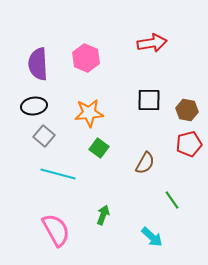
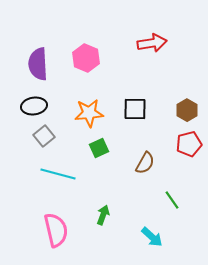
black square: moved 14 px left, 9 px down
brown hexagon: rotated 20 degrees clockwise
gray square: rotated 10 degrees clockwise
green square: rotated 30 degrees clockwise
pink semicircle: rotated 16 degrees clockwise
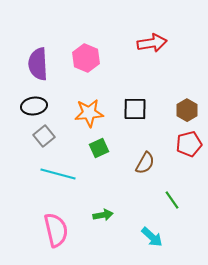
green arrow: rotated 60 degrees clockwise
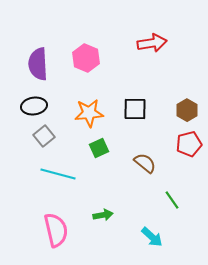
brown semicircle: rotated 80 degrees counterclockwise
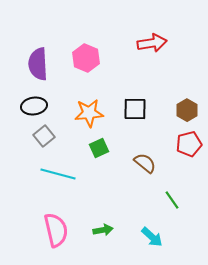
green arrow: moved 15 px down
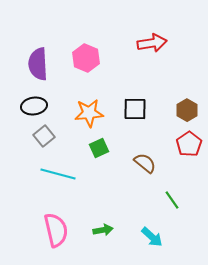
red pentagon: rotated 20 degrees counterclockwise
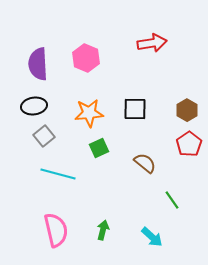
green arrow: rotated 66 degrees counterclockwise
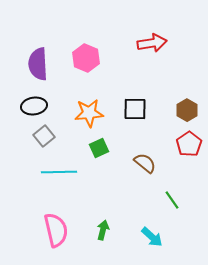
cyan line: moved 1 px right, 2 px up; rotated 16 degrees counterclockwise
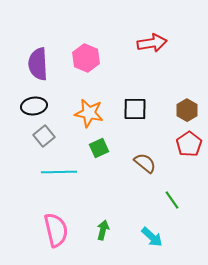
orange star: rotated 16 degrees clockwise
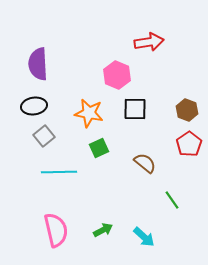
red arrow: moved 3 px left, 1 px up
pink hexagon: moved 31 px right, 17 px down
brown hexagon: rotated 10 degrees counterclockwise
green arrow: rotated 48 degrees clockwise
cyan arrow: moved 8 px left
